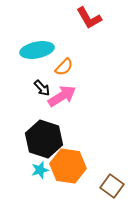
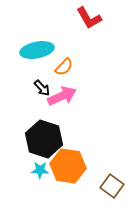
pink arrow: rotated 8 degrees clockwise
cyan star: rotated 18 degrees clockwise
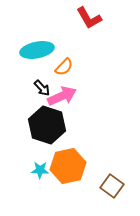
black hexagon: moved 3 px right, 14 px up
orange hexagon: rotated 20 degrees counterclockwise
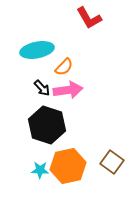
pink arrow: moved 6 px right, 6 px up; rotated 16 degrees clockwise
brown square: moved 24 px up
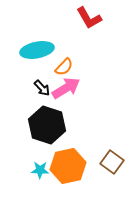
pink arrow: moved 2 px left, 2 px up; rotated 24 degrees counterclockwise
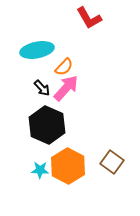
pink arrow: rotated 16 degrees counterclockwise
black hexagon: rotated 6 degrees clockwise
orange hexagon: rotated 20 degrees counterclockwise
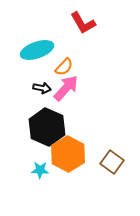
red L-shape: moved 6 px left, 5 px down
cyan ellipse: rotated 8 degrees counterclockwise
black arrow: rotated 36 degrees counterclockwise
black hexagon: moved 2 px down
orange hexagon: moved 12 px up
